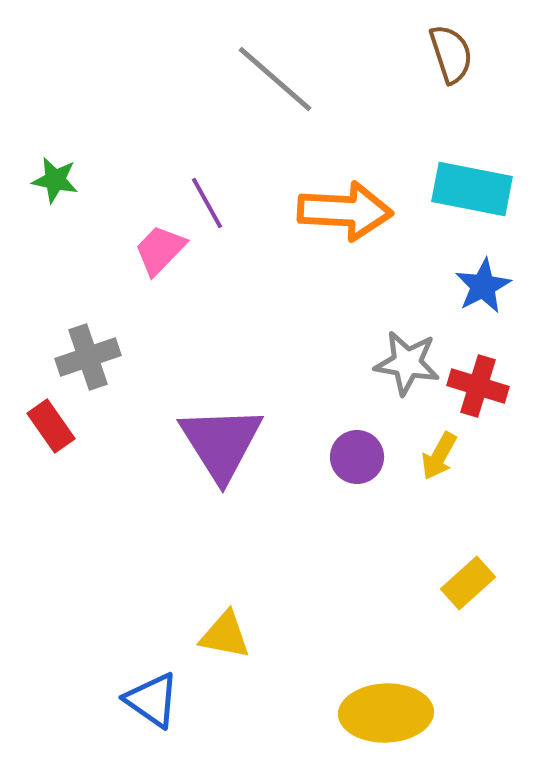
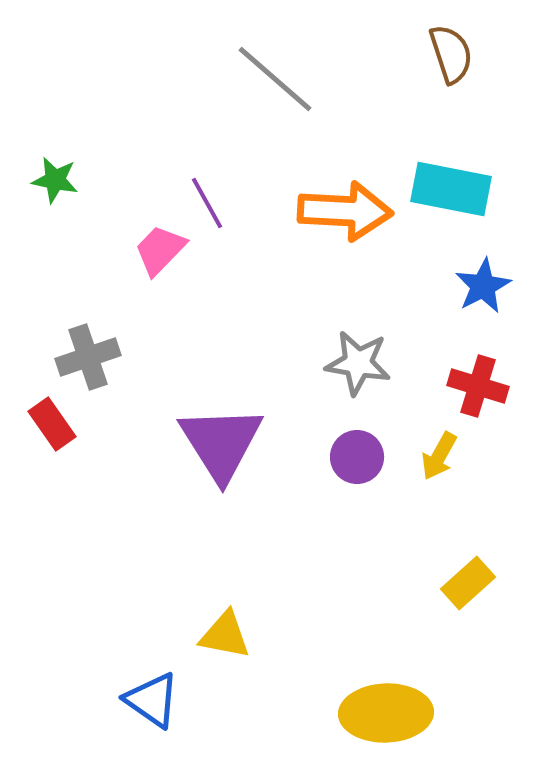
cyan rectangle: moved 21 px left
gray star: moved 49 px left
red rectangle: moved 1 px right, 2 px up
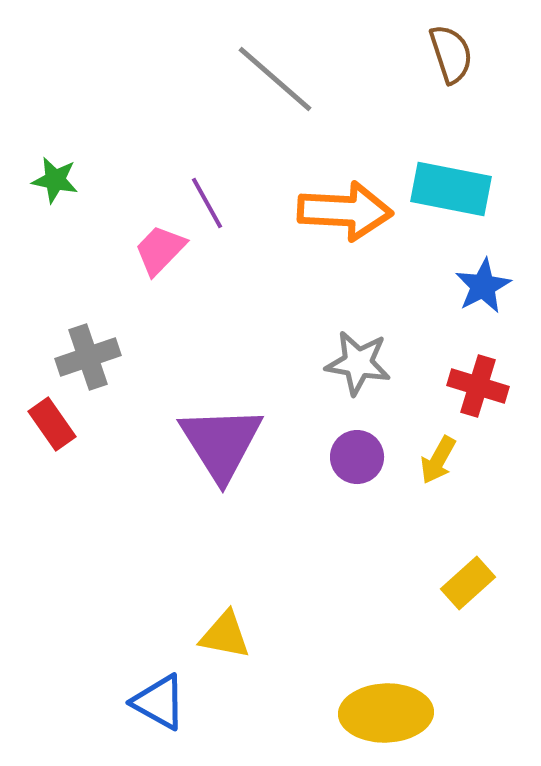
yellow arrow: moved 1 px left, 4 px down
blue triangle: moved 7 px right, 2 px down; rotated 6 degrees counterclockwise
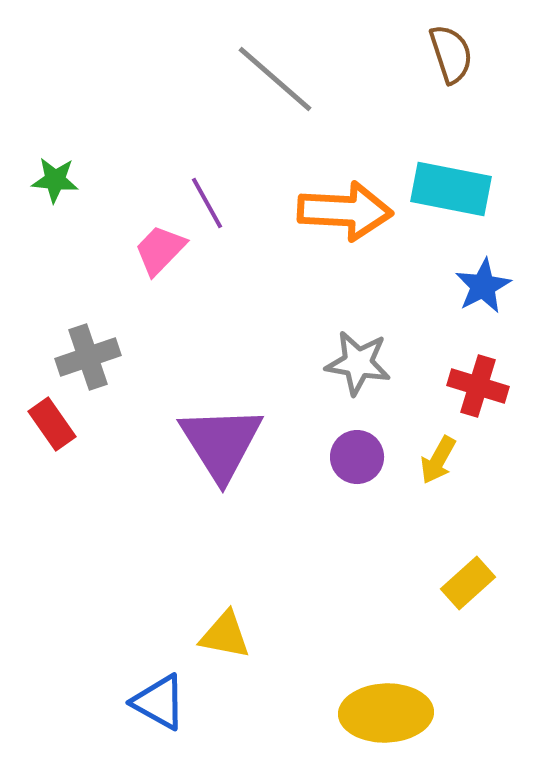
green star: rotated 6 degrees counterclockwise
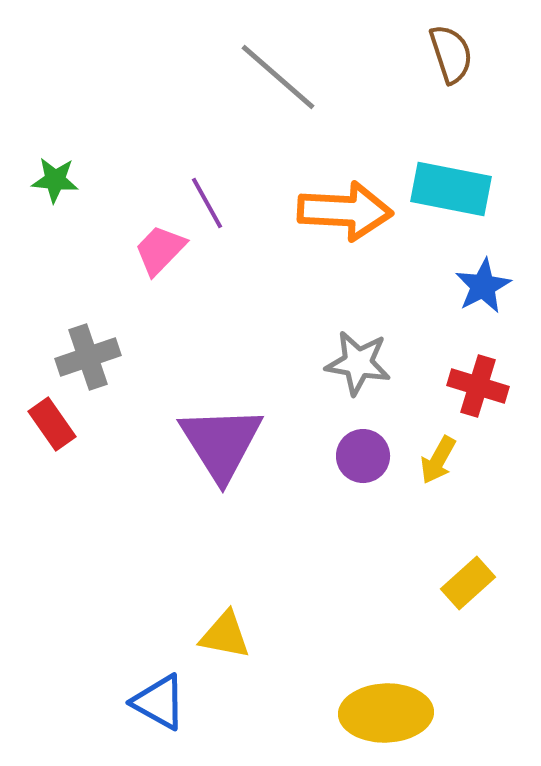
gray line: moved 3 px right, 2 px up
purple circle: moved 6 px right, 1 px up
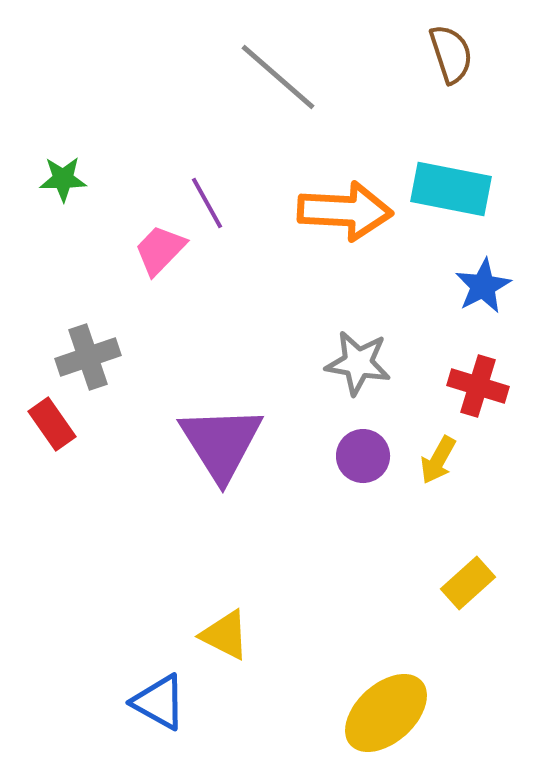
green star: moved 8 px right, 1 px up; rotated 6 degrees counterclockwise
yellow triangle: rotated 16 degrees clockwise
yellow ellipse: rotated 40 degrees counterclockwise
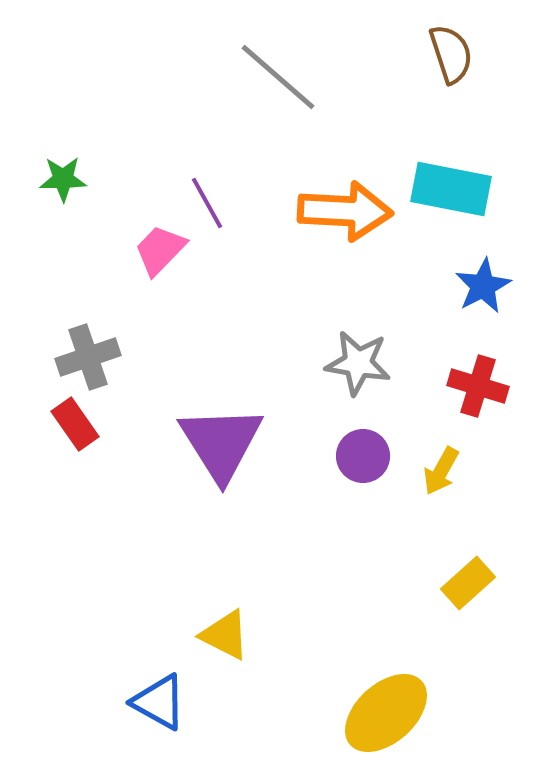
red rectangle: moved 23 px right
yellow arrow: moved 3 px right, 11 px down
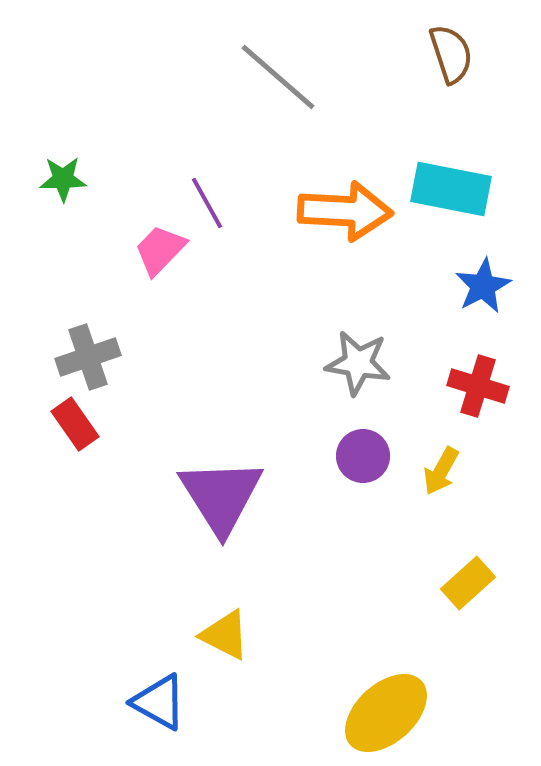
purple triangle: moved 53 px down
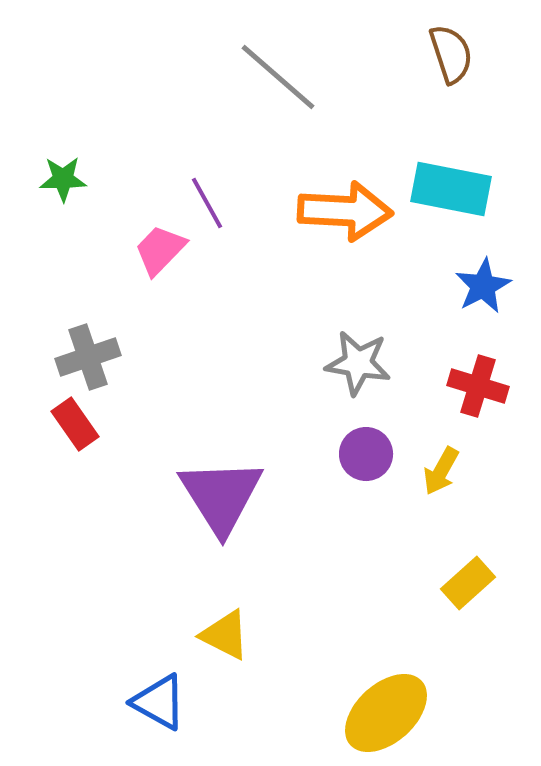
purple circle: moved 3 px right, 2 px up
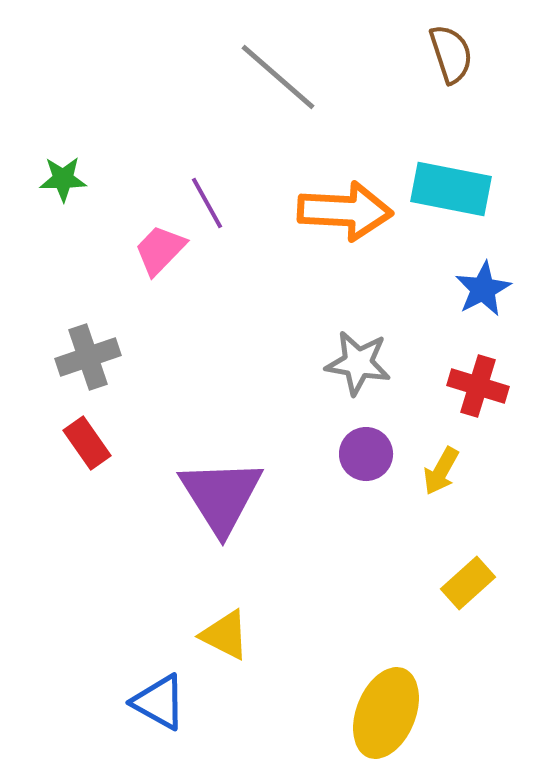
blue star: moved 3 px down
red rectangle: moved 12 px right, 19 px down
yellow ellipse: rotated 26 degrees counterclockwise
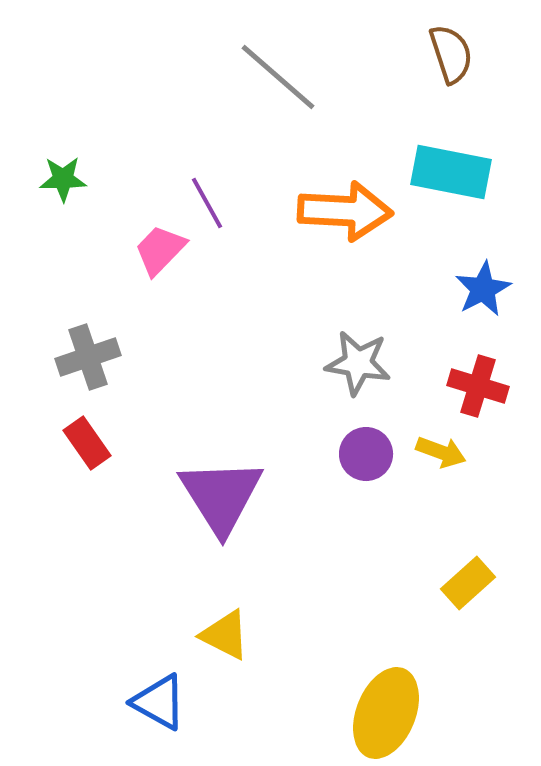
cyan rectangle: moved 17 px up
yellow arrow: moved 19 px up; rotated 99 degrees counterclockwise
